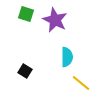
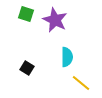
black square: moved 2 px right, 3 px up
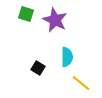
black square: moved 11 px right
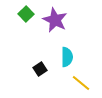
green square: rotated 28 degrees clockwise
black square: moved 2 px right, 1 px down; rotated 24 degrees clockwise
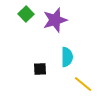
purple star: rotated 30 degrees clockwise
black square: rotated 32 degrees clockwise
yellow line: moved 2 px right, 1 px down
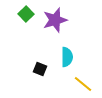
black square: rotated 24 degrees clockwise
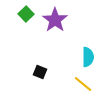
purple star: rotated 20 degrees counterclockwise
cyan semicircle: moved 21 px right
black square: moved 3 px down
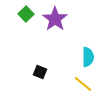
purple star: moved 1 px up
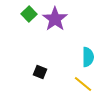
green square: moved 3 px right
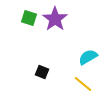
green square: moved 4 px down; rotated 28 degrees counterclockwise
cyan semicircle: rotated 120 degrees counterclockwise
black square: moved 2 px right
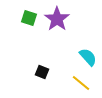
purple star: moved 2 px right
cyan semicircle: rotated 78 degrees clockwise
yellow line: moved 2 px left, 1 px up
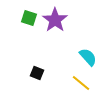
purple star: moved 2 px left, 1 px down
black square: moved 5 px left, 1 px down
